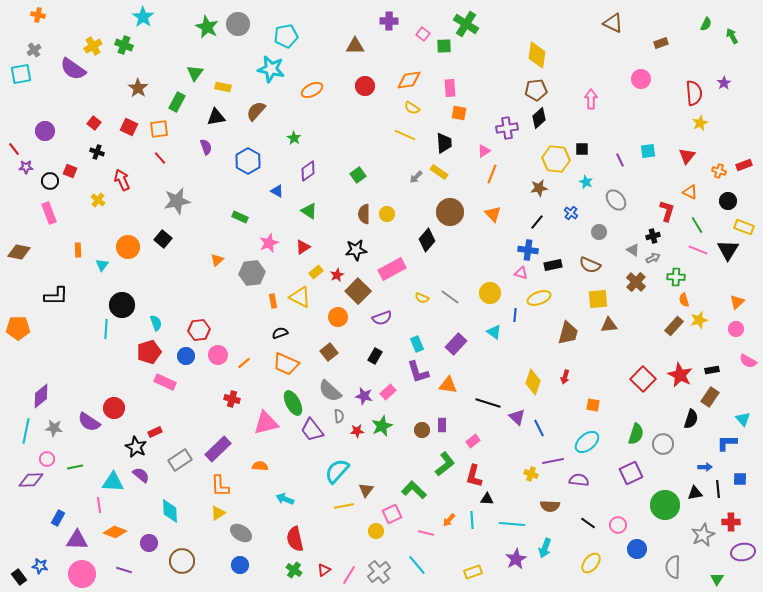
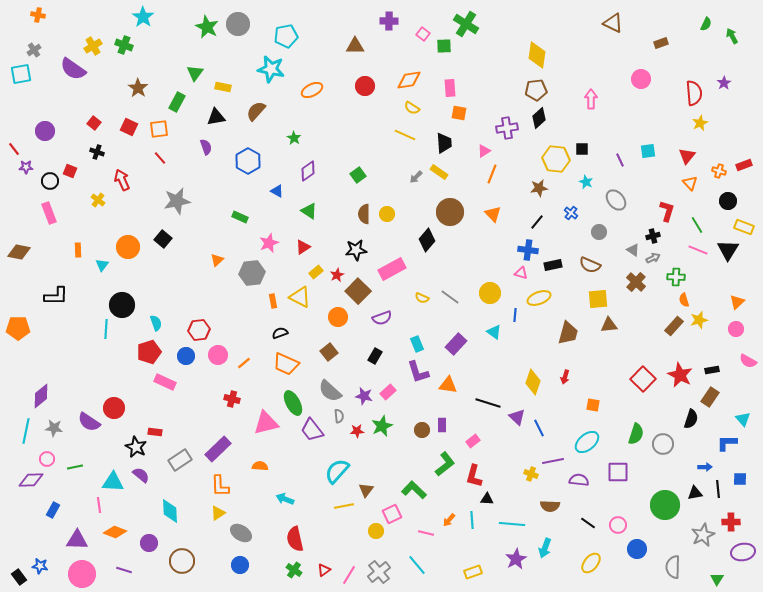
orange triangle at (690, 192): moved 9 px up; rotated 21 degrees clockwise
red rectangle at (155, 432): rotated 32 degrees clockwise
purple square at (631, 473): moved 13 px left, 1 px up; rotated 25 degrees clockwise
blue rectangle at (58, 518): moved 5 px left, 8 px up
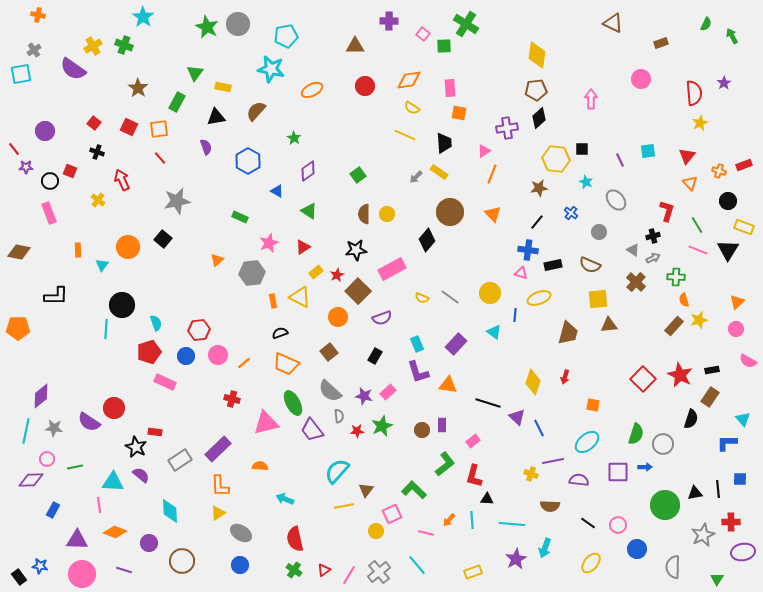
blue arrow at (705, 467): moved 60 px left
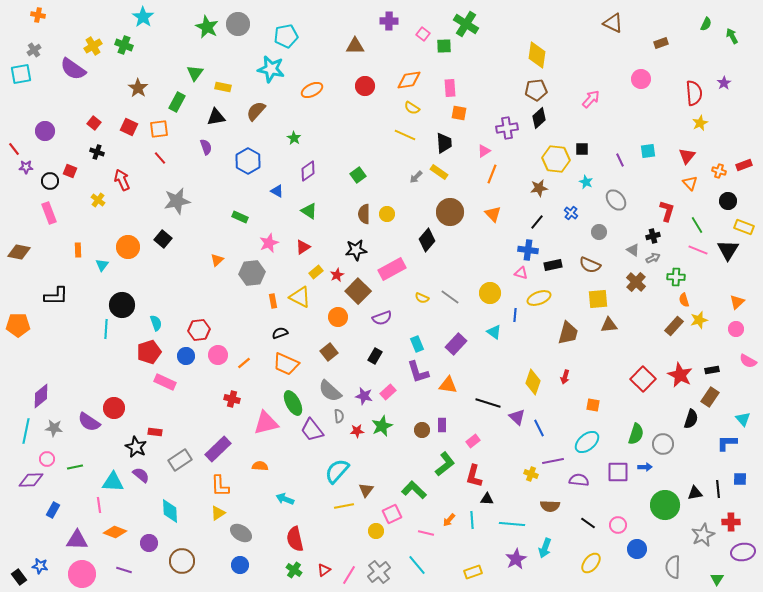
pink arrow at (591, 99): rotated 42 degrees clockwise
orange pentagon at (18, 328): moved 3 px up
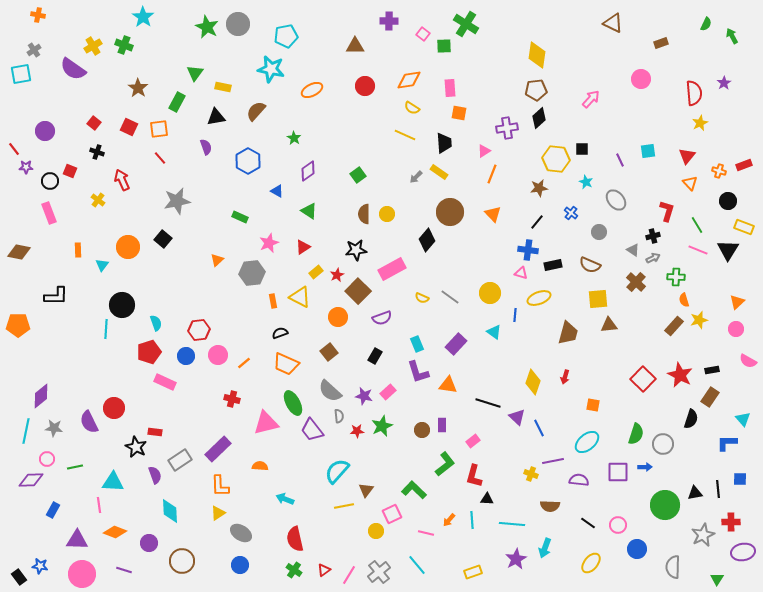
purple semicircle at (89, 422): rotated 30 degrees clockwise
purple semicircle at (141, 475): moved 14 px right; rotated 30 degrees clockwise
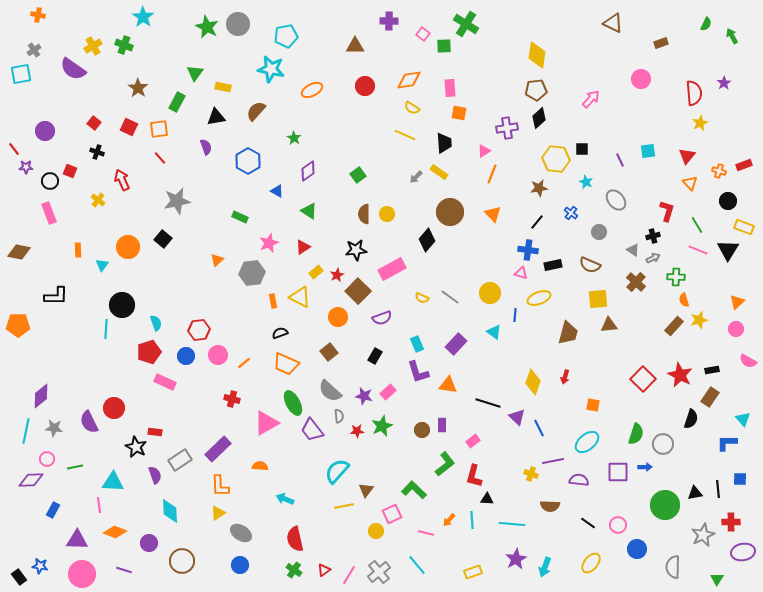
pink triangle at (266, 423): rotated 16 degrees counterclockwise
cyan arrow at (545, 548): moved 19 px down
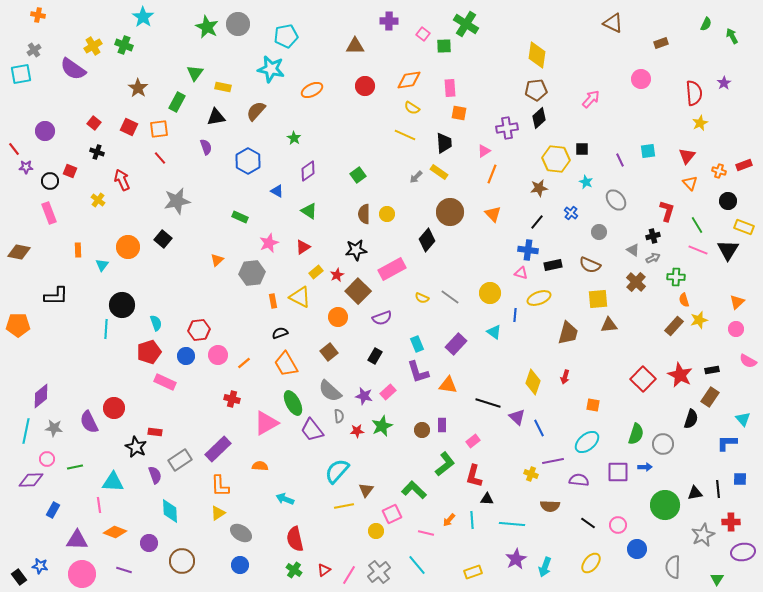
orange trapezoid at (286, 364): rotated 36 degrees clockwise
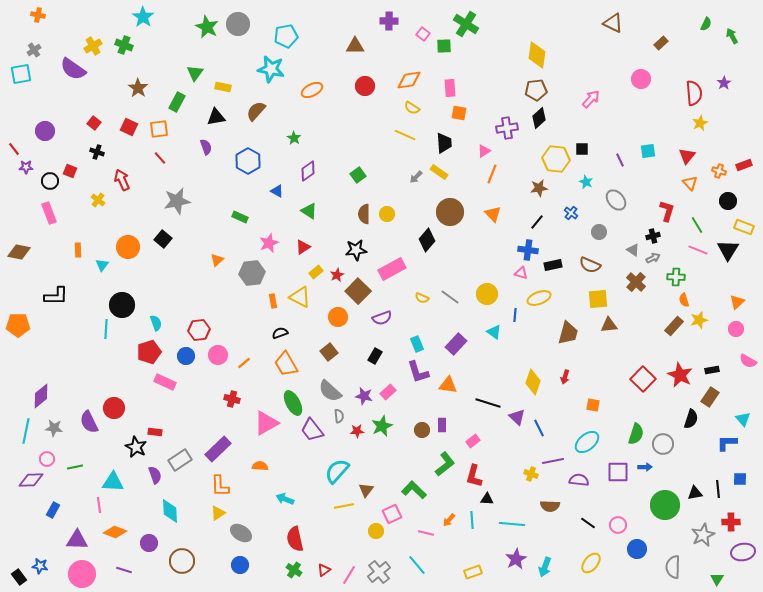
brown rectangle at (661, 43): rotated 24 degrees counterclockwise
yellow circle at (490, 293): moved 3 px left, 1 px down
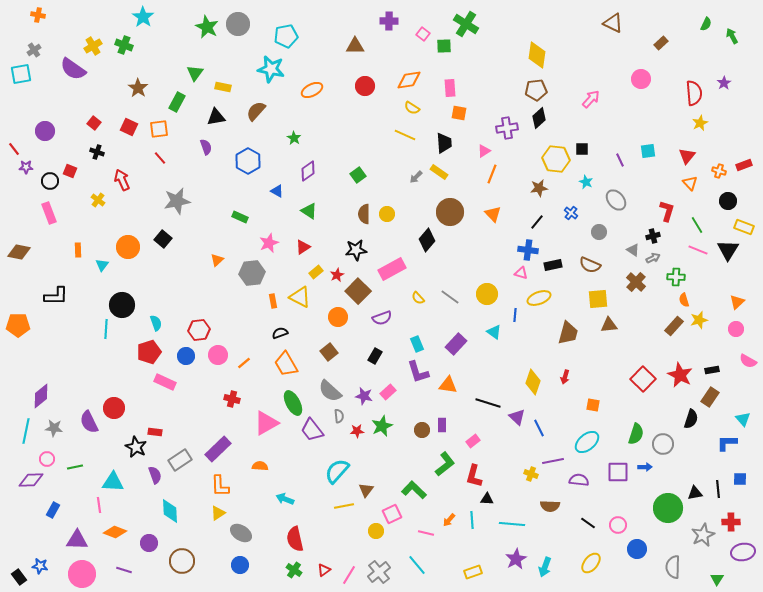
yellow semicircle at (422, 298): moved 4 px left; rotated 24 degrees clockwise
green circle at (665, 505): moved 3 px right, 3 px down
